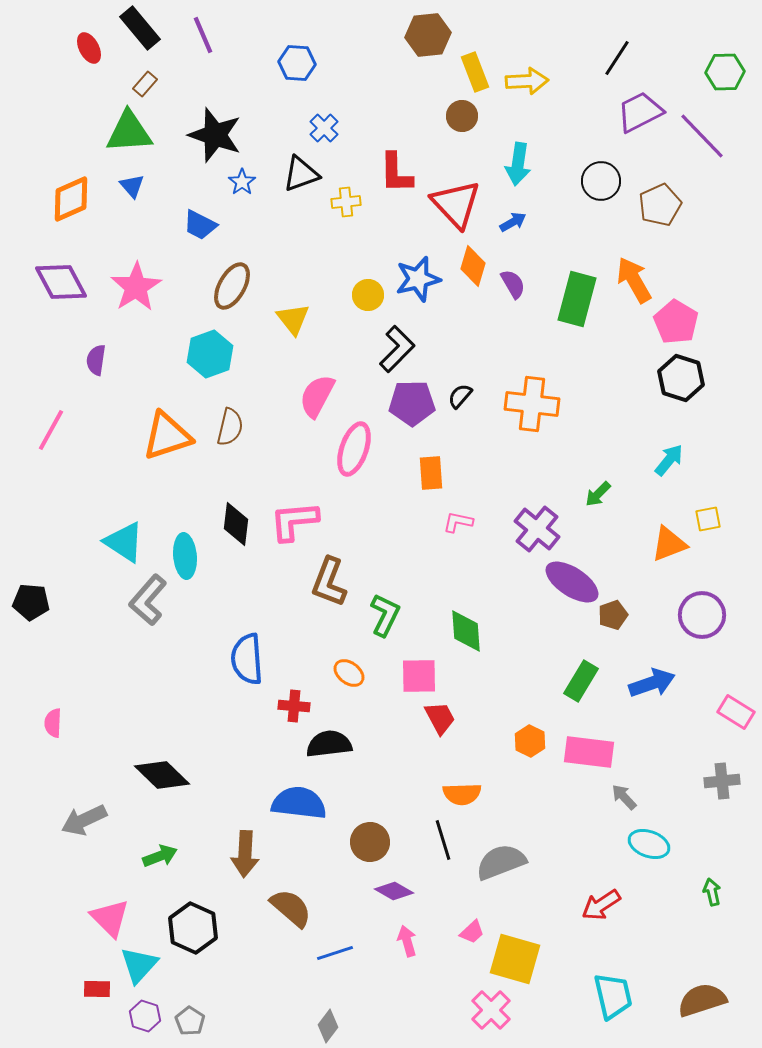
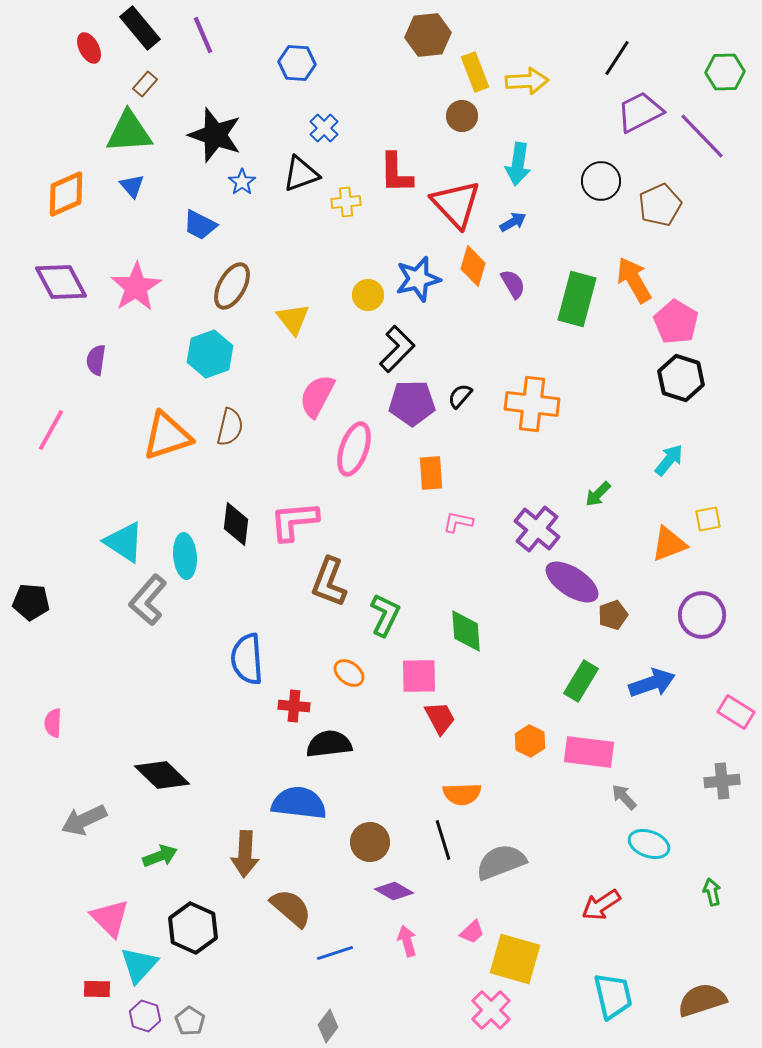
orange diamond at (71, 199): moved 5 px left, 5 px up
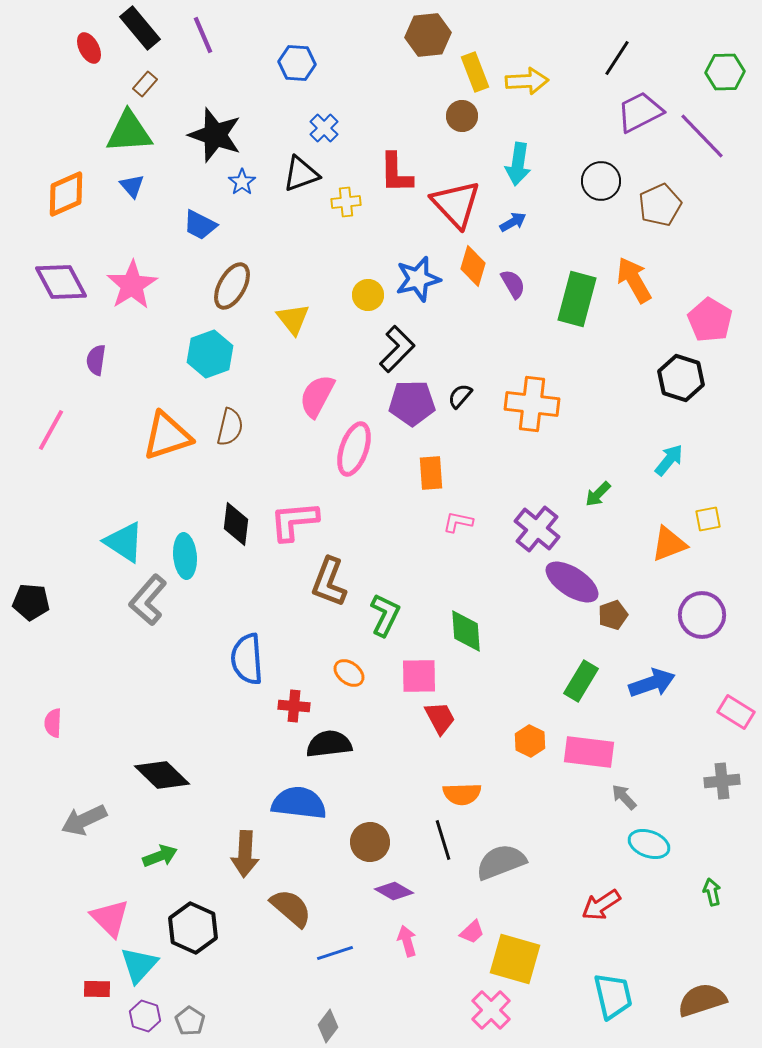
pink star at (136, 287): moved 4 px left, 2 px up
pink pentagon at (676, 322): moved 34 px right, 2 px up
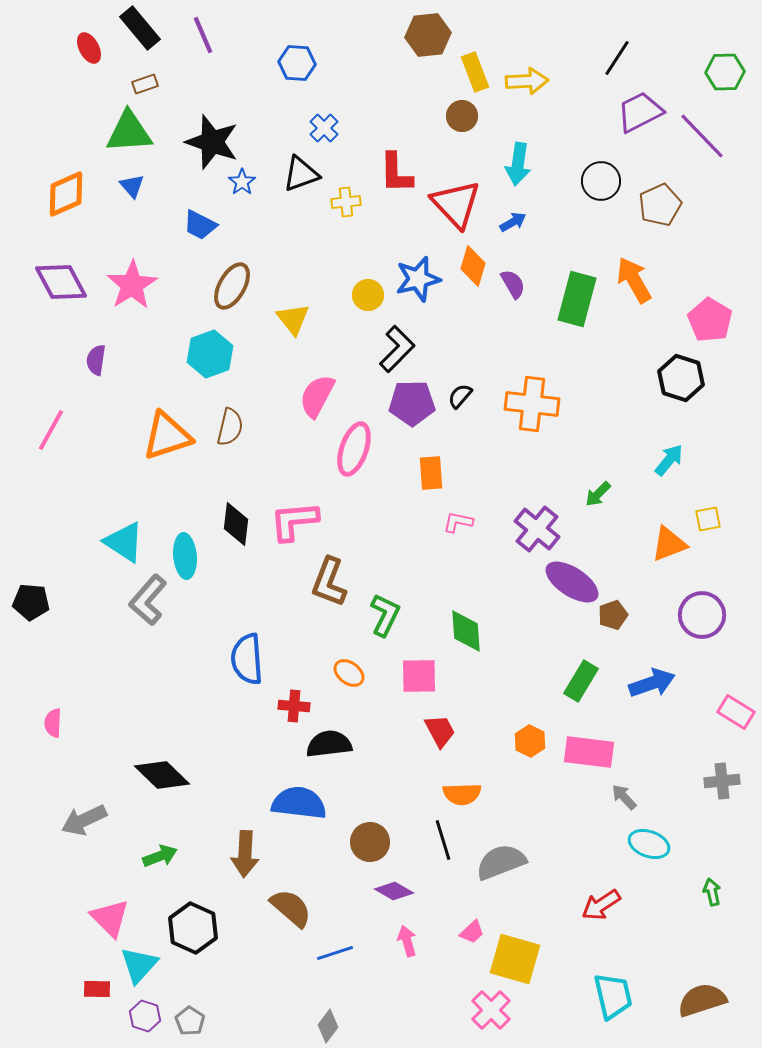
brown rectangle at (145, 84): rotated 30 degrees clockwise
black star at (215, 135): moved 3 px left, 7 px down
red trapezoid at (440, 718): moved 13 px down
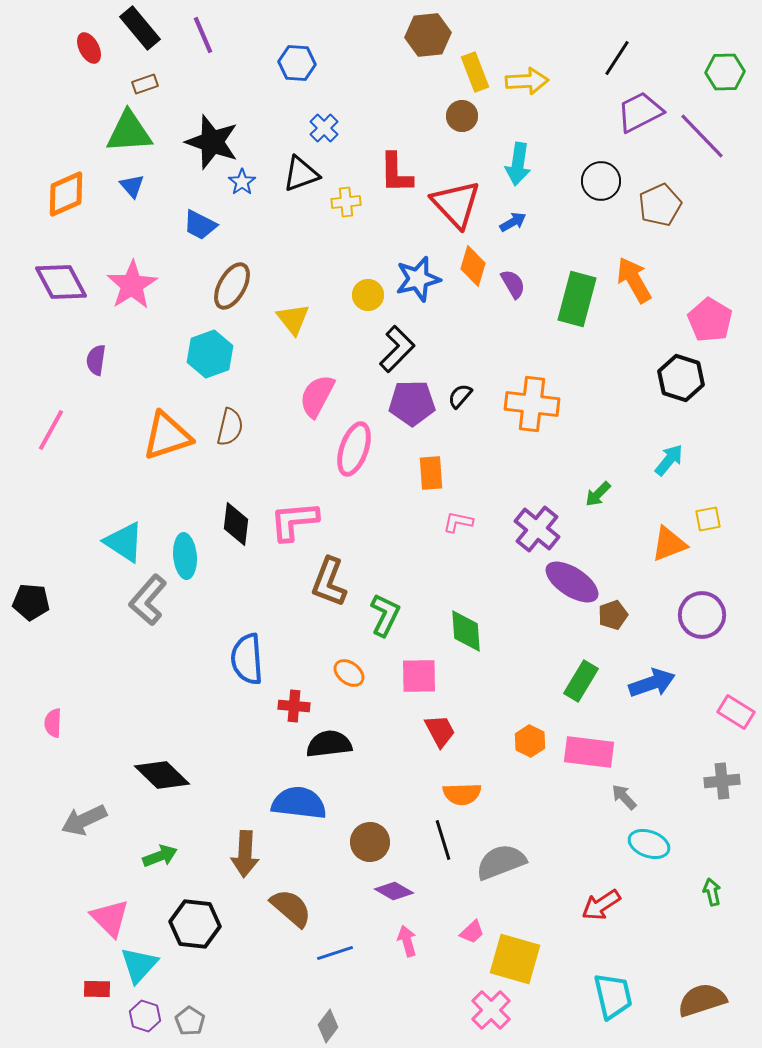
black hexagon at (193, 928): moved 2 px right, 4 px up; rotated 18 degrees counterclockwise
